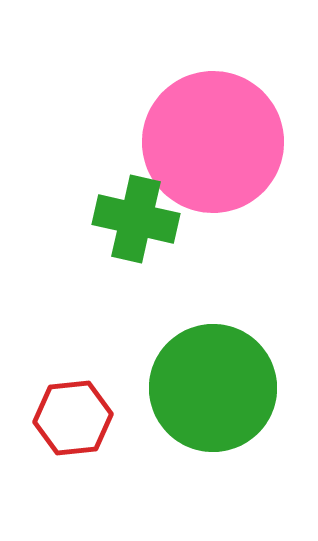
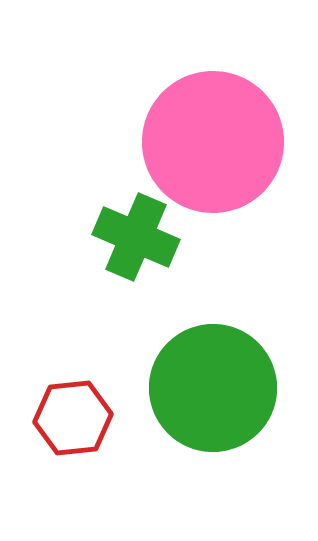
green cross: moved 18 px down; rotated 10 degrees clockwise
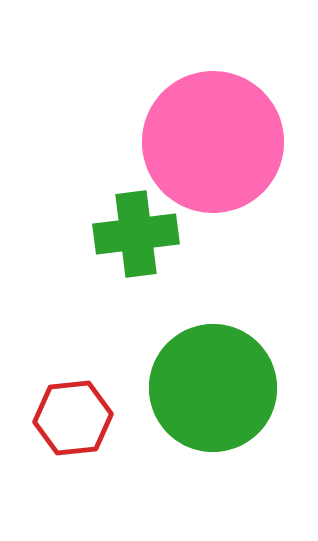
green cross: moved 3 px up; rotated 30 degrees counterclockwise
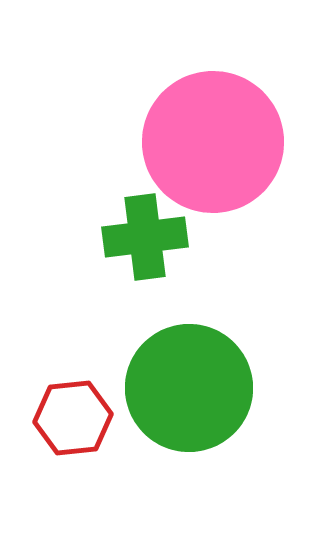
green cross: moved 9 px right, 3 px down
green circle: moved 24 px left
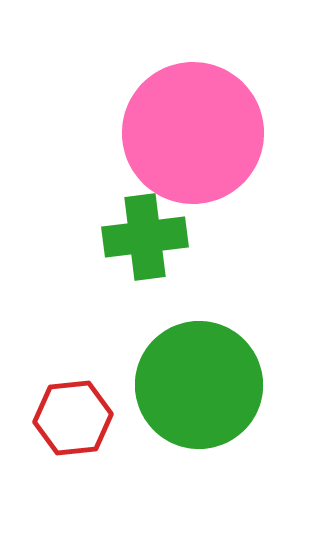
pink circle: moved 20 px left, 9 px up
green circle: moved 10 px right, 3 px up
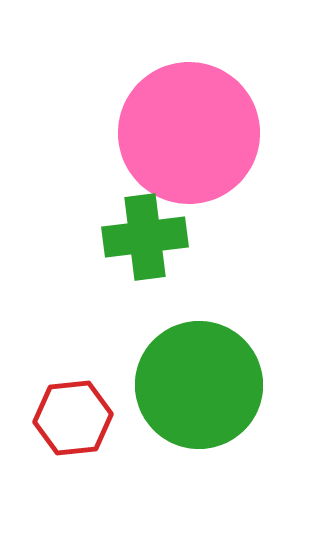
pink circle: moved 4 px left
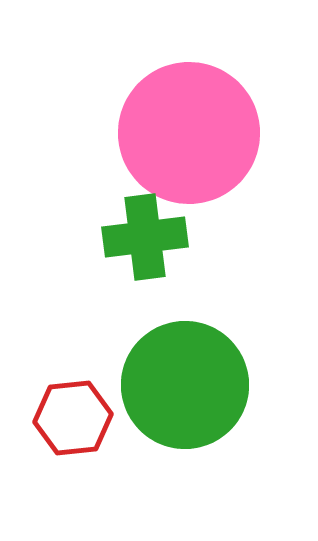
green circle: moved 14 px left
